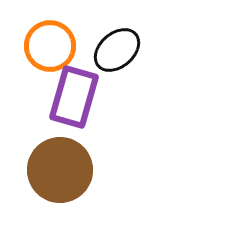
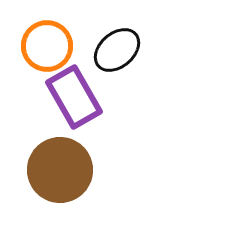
orange circle: moved 3 px left
purple rectangle: rotated 46 degrees counterclockwise
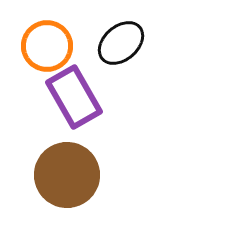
black ellipse: moved 4 px right, 7 px up
brown circle: moved 7 px right, 5 px down
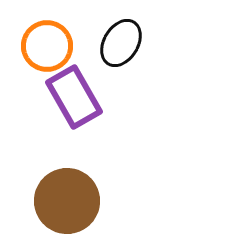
black ellipse: rotated 18 degrees counterclockwise
brown circle: moved 26 px down
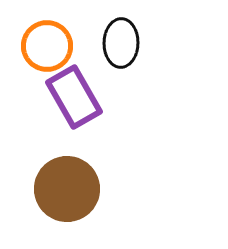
black ellipse: rotated 30 degrees counterclockwise
brown circle: moved 12 px up
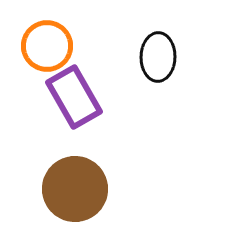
black ellipse: moved 37 px right, 14 px down
brown circle: moved 8 px right
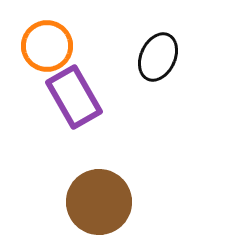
black ellipse: rotated 24 degrees clockwise
brown circle: moved 24 px right, 13 px down
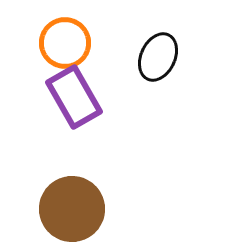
orange circle: moved 18 px right, 3 px up
brown circle: moved 27 px left, 7 px down
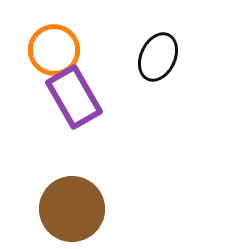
orange circle: moved 11 px left, 7 px down
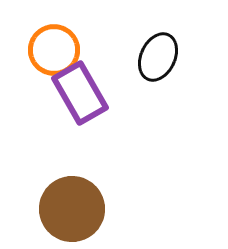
purple rectangle: moved 6 px right, 4 px up
